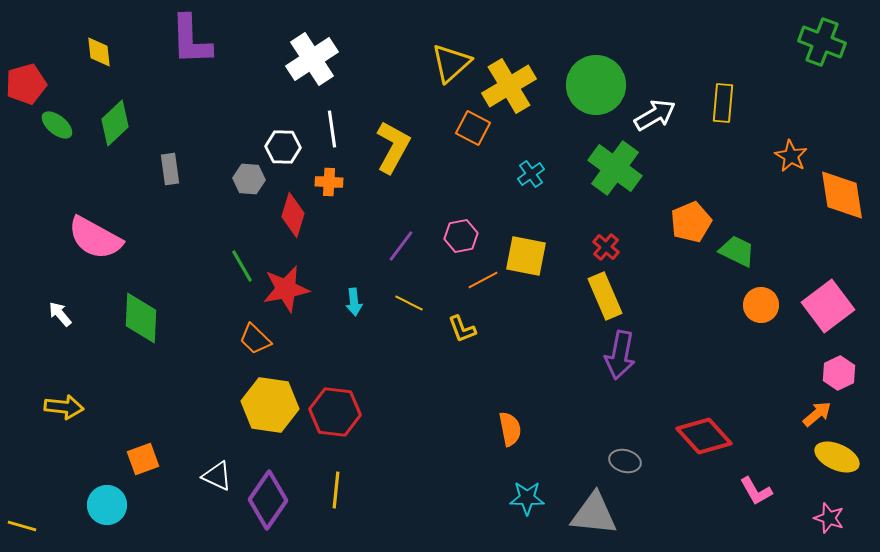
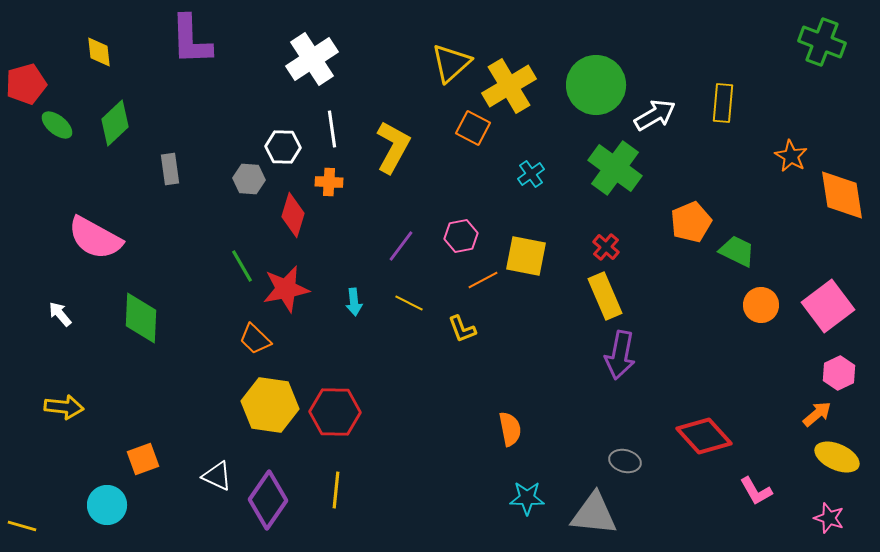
red hexagon at (335, 412): rotated 6 degrees counterclockwise
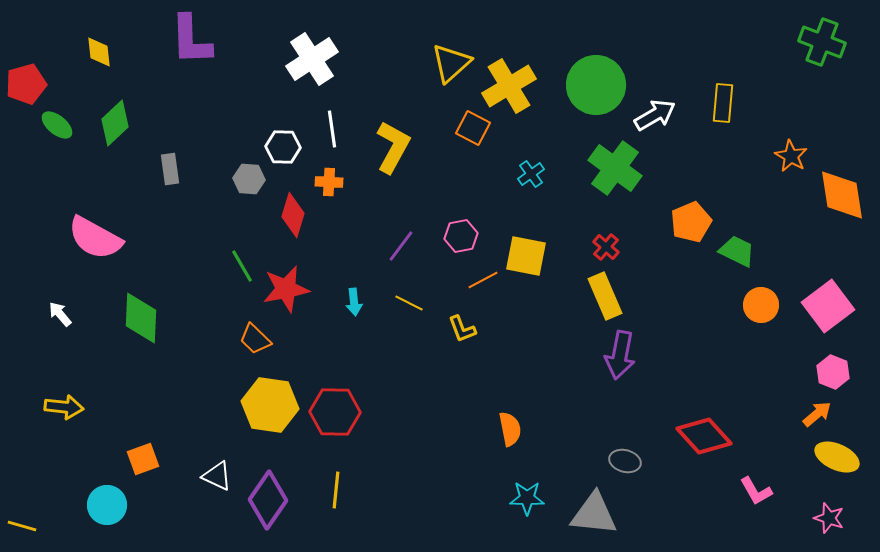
pink hexagon at (839, 373): moved 6 px left, 1 px up; rotated 12 degrees counterclockwise
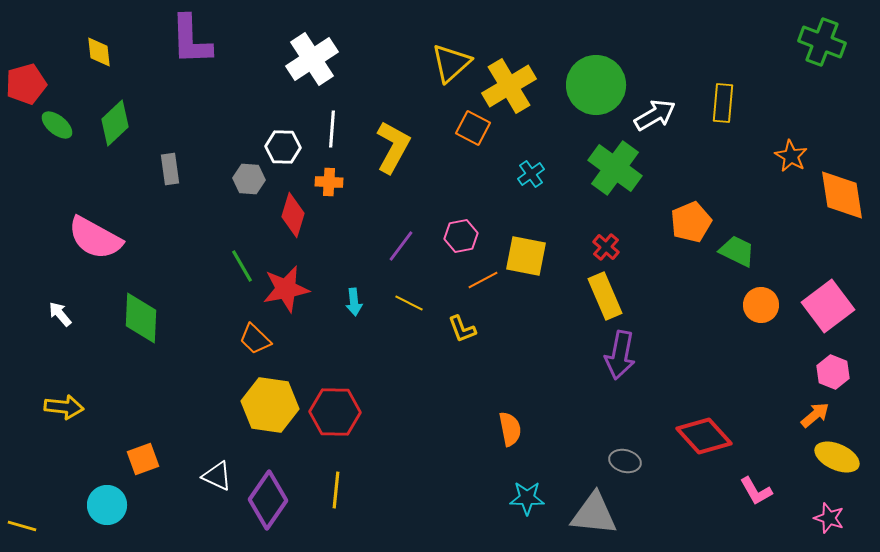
white line at (332, 129): rotated 12 degrees clockwise
orange arrow at (817, 414): moved 2 px left, 1 px down
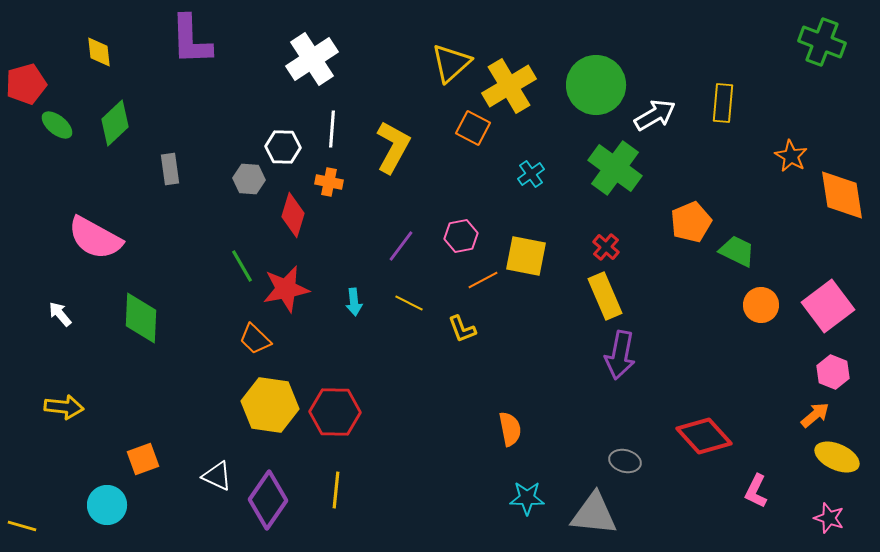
orange cross at (329, 182): rotated 8 degrees clockwise
pink L-shape at (756, 491): rotated 56 degrees clockwise
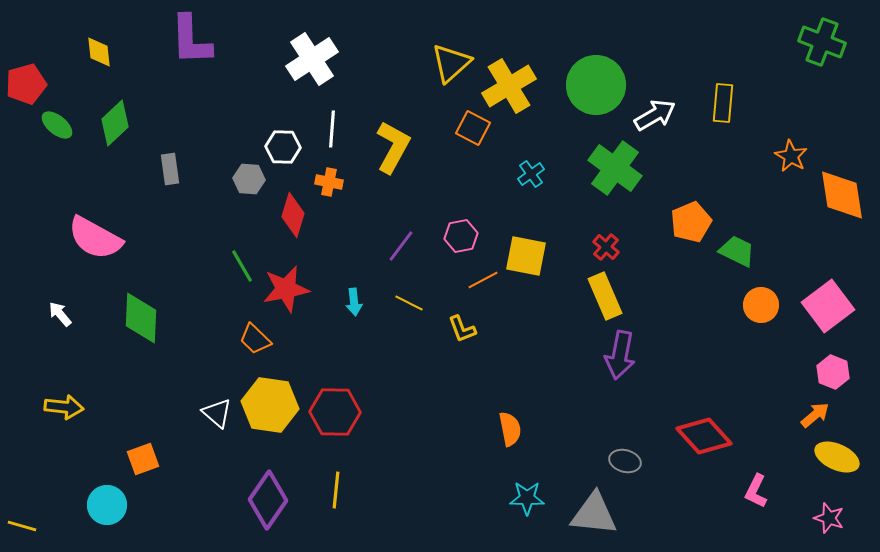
white triangle at (217, 476): moved 63 px up; rotated 16 degrees clockwise
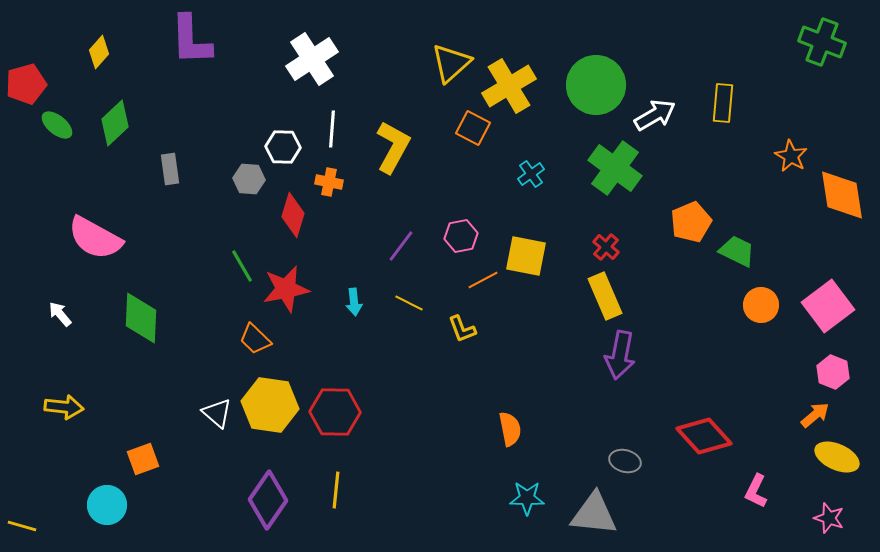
yellow diamond at (99, 52): rotated 48 degrees clockwise
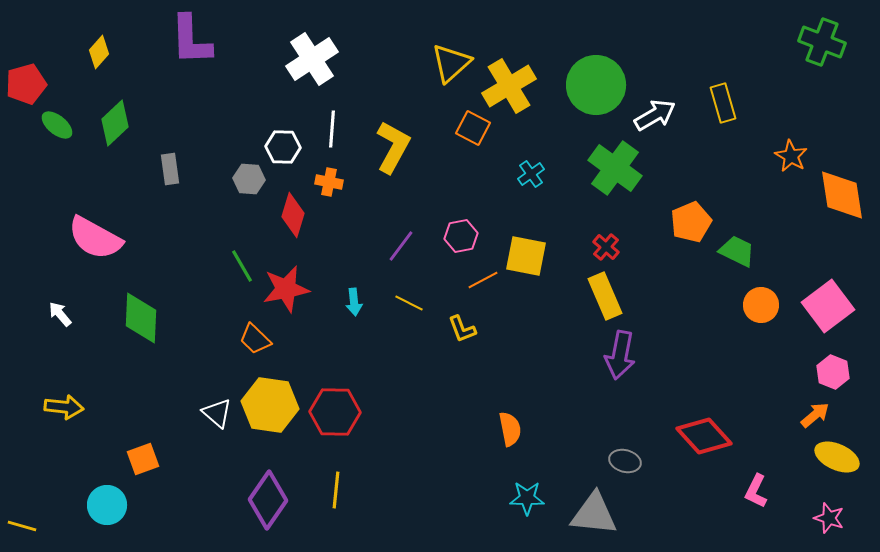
yellow rectangle at (723, 103): rotated 21 degrees counterclockwise
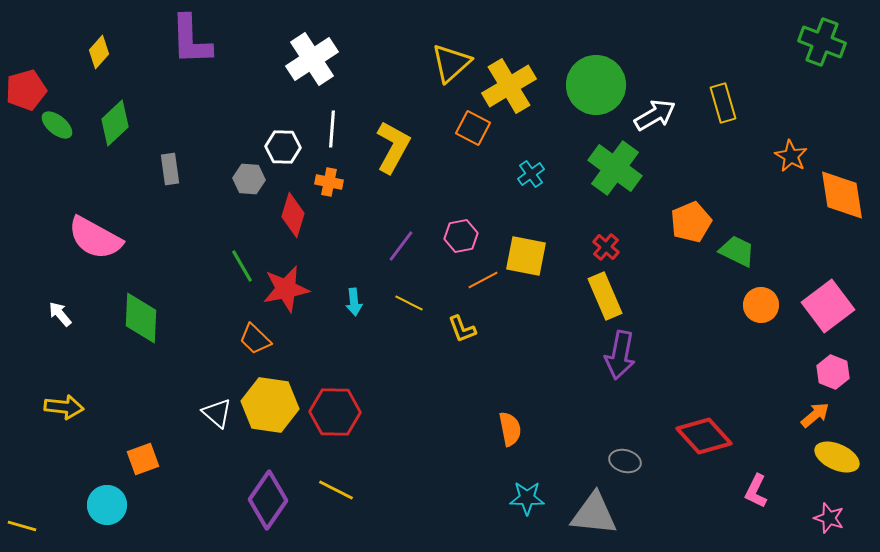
red pentagon at (26, 84): moved 6 px down
yellow line at (336, 490): rotated 69 degrees counterclockwise
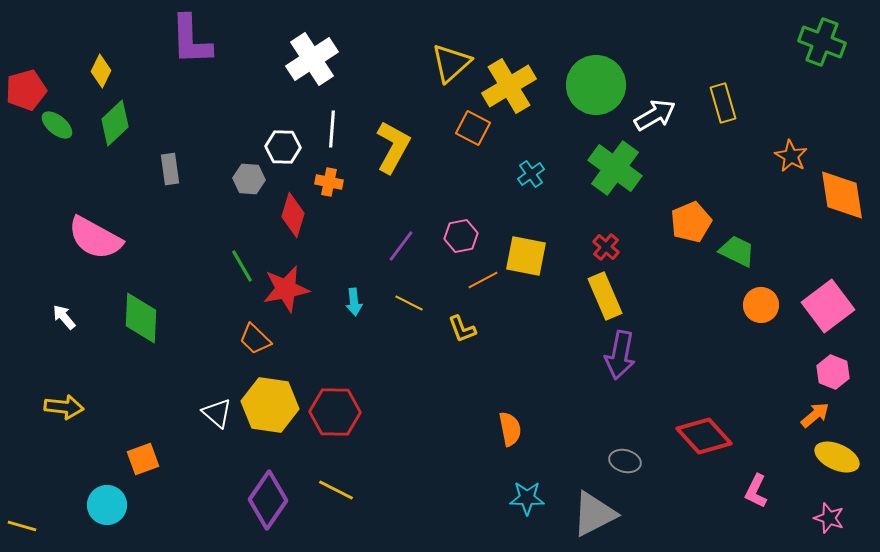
yellow diamond at (99, 52): moved 2 px right, 19 px down; rotated 16 degrees counterclockwise
white arrow at (60, 314): moved 4 px right, 3 px down
gray triangle at (594, 514): rotated 33 degrees counterclockwise
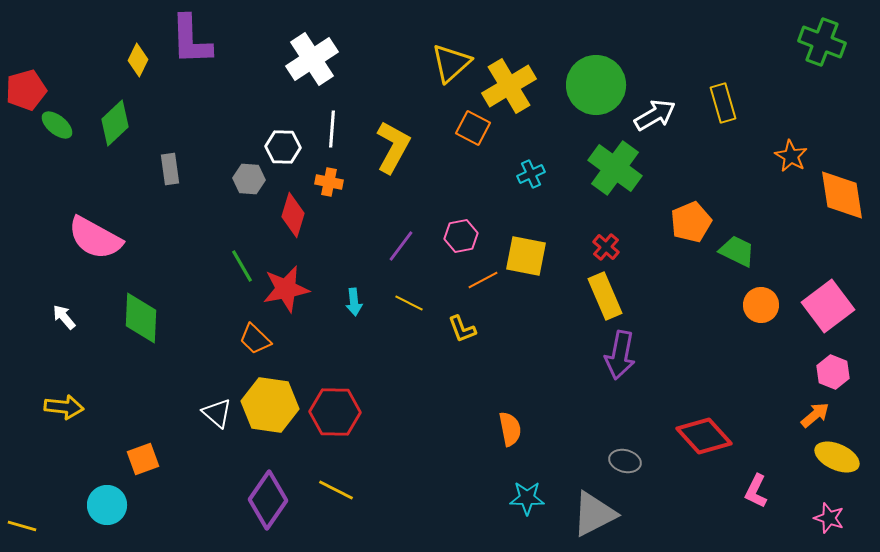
yellow diamond at (101, 71): moved 37 px right, 11 px up
cyan cross at (531, 174): rotated 12 degrees clockwise
